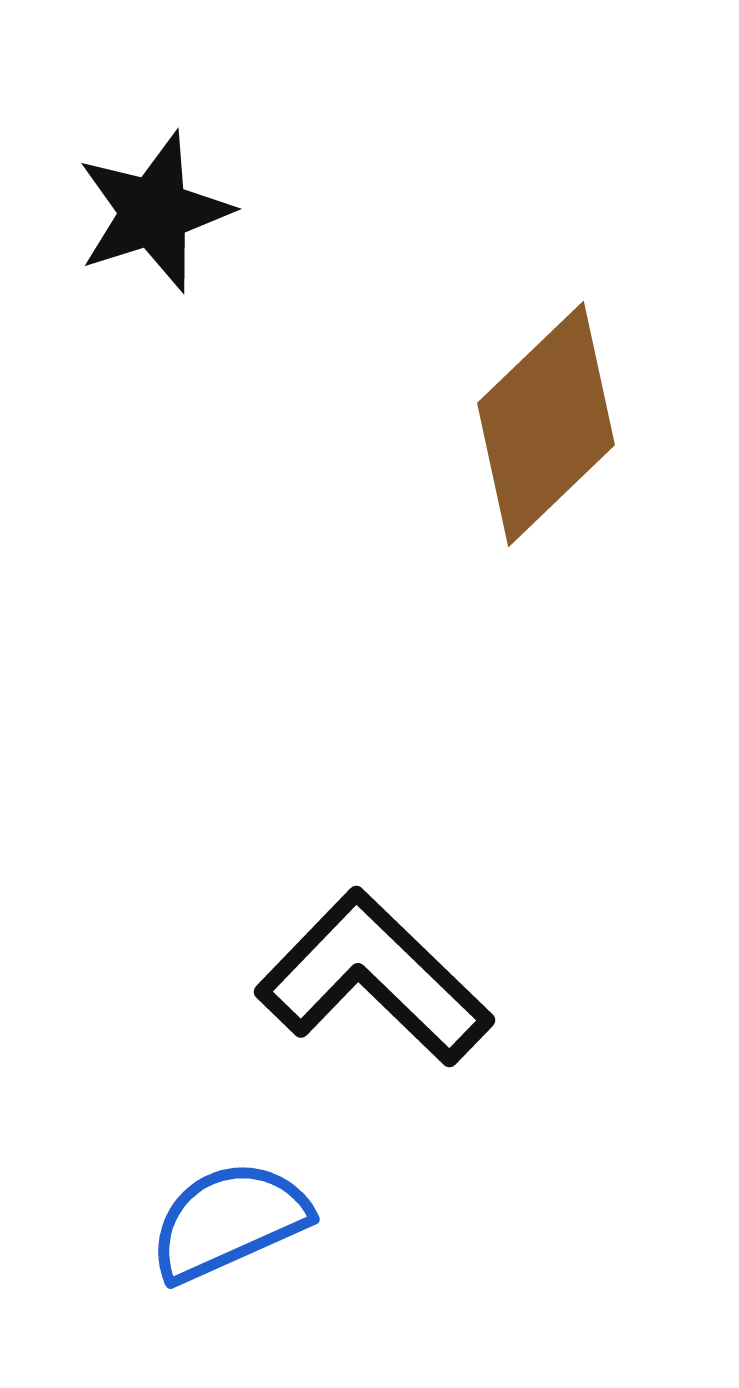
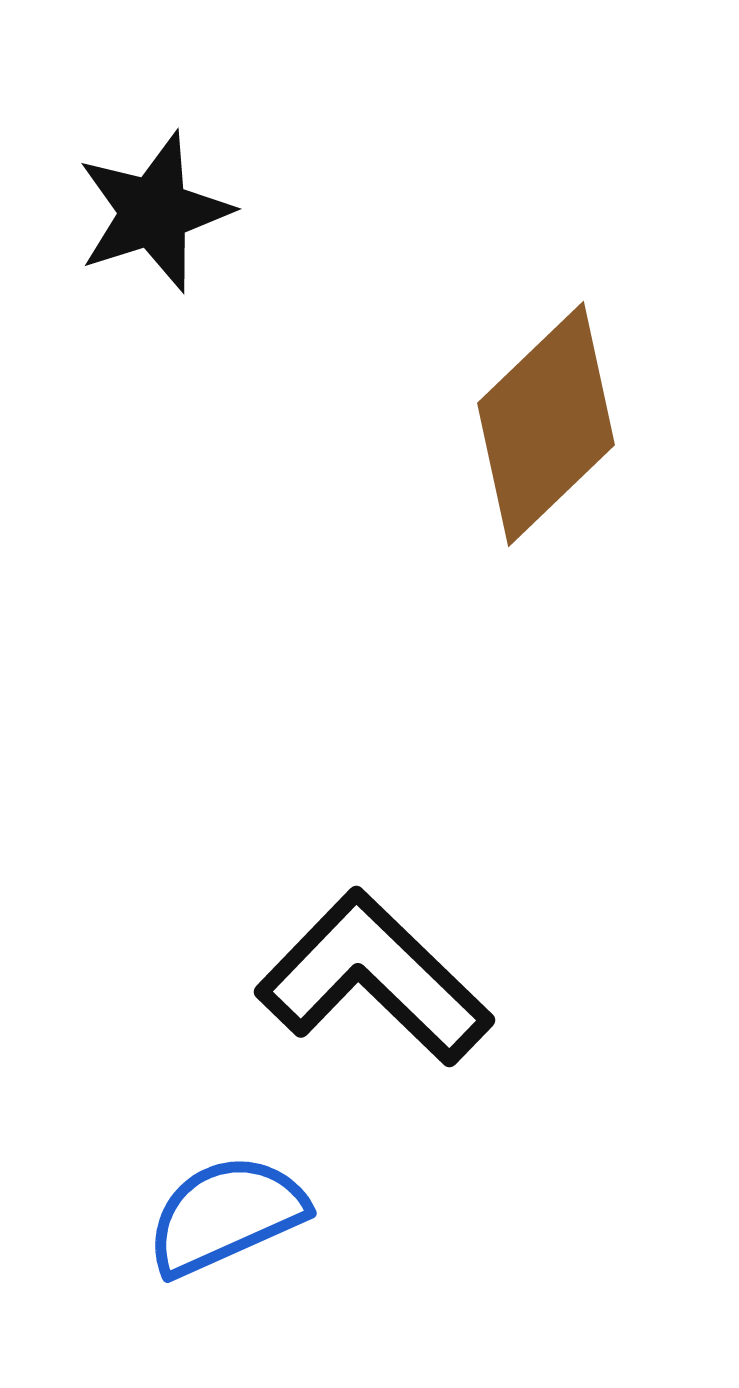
blue semicircle: moved 3 px left, 6 px up
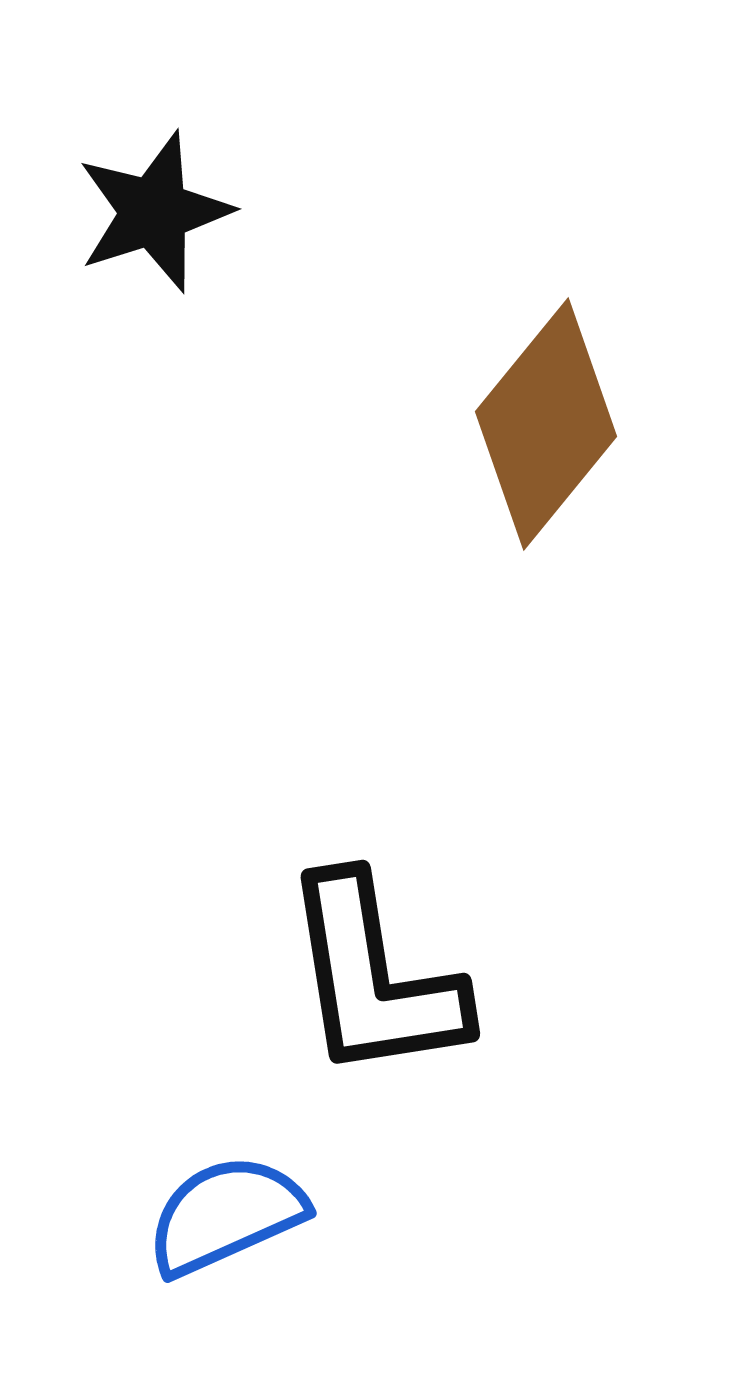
brown diamond: rotated 7 degrees counterclockwise
black L-shape: rotated 143 degrees counterclockwise
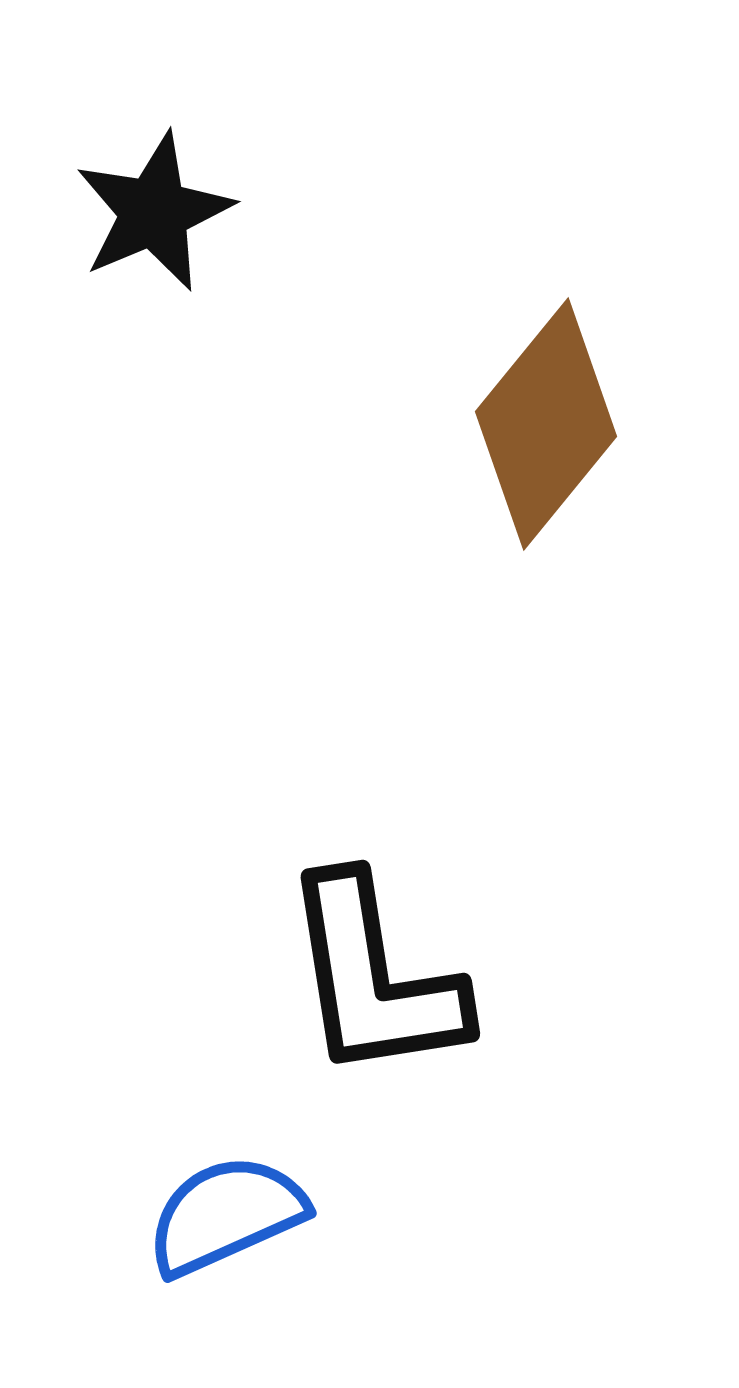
black star: rotated 5 degrees counterclockwise
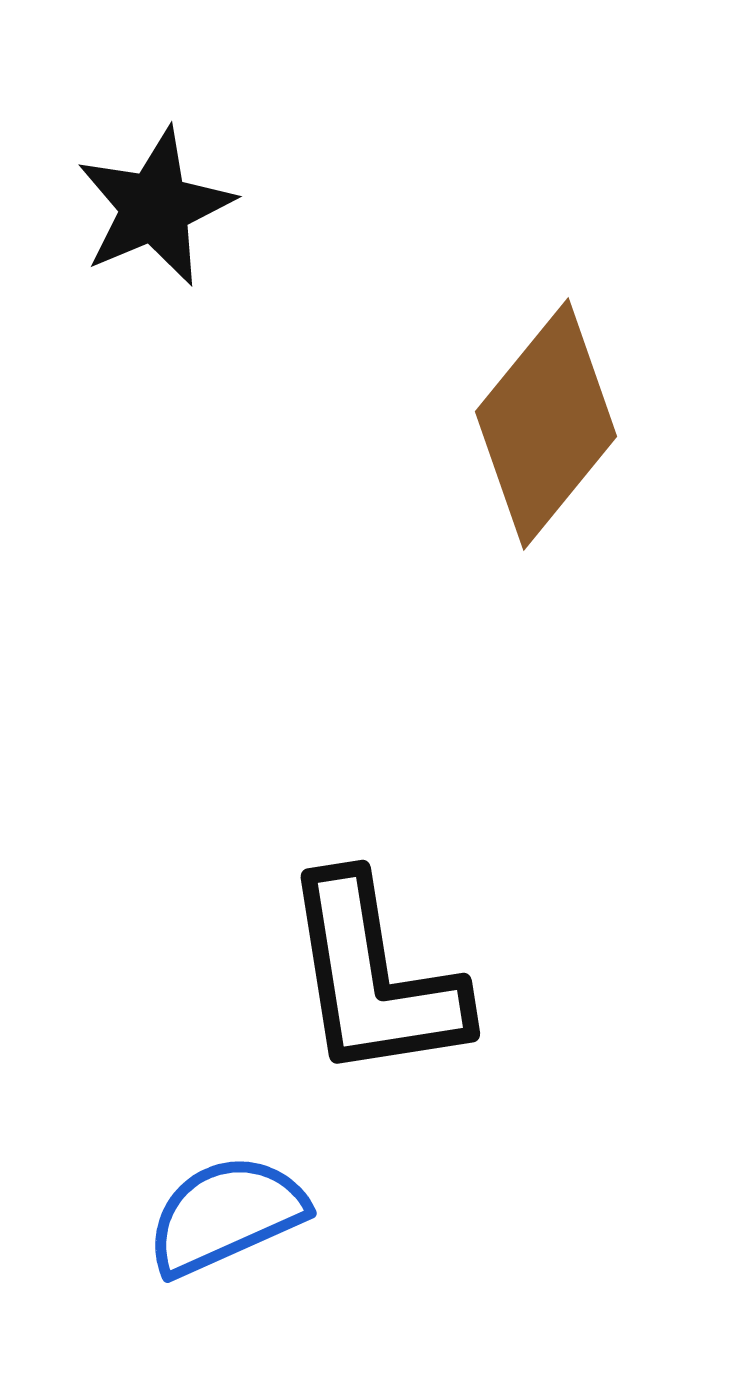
black star: moved 1 px right, 5 px up
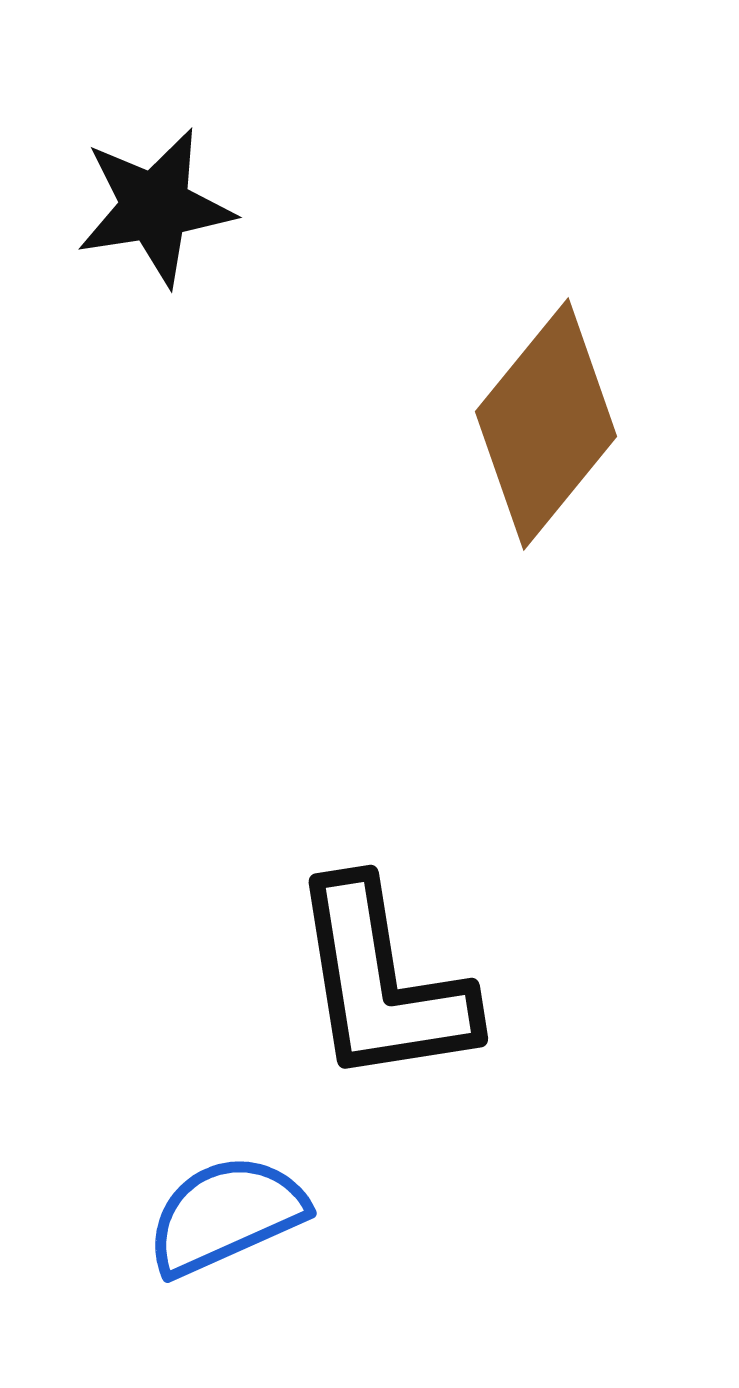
black star: rotated 14 degrees clockwise
black L-shape: moved 8 px right, 5 px down
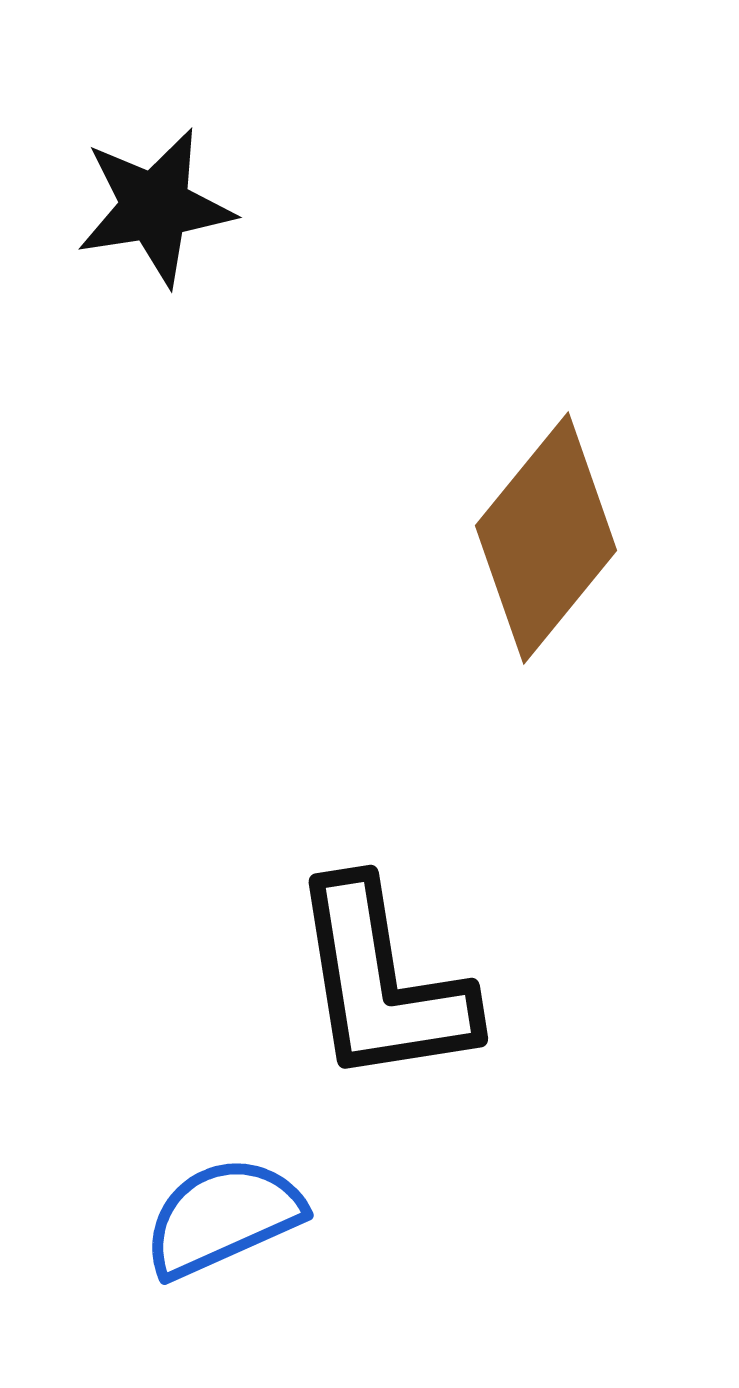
brown diamond: moved 114 px down
blue semicircle: moved 3 px left, 2 px down
